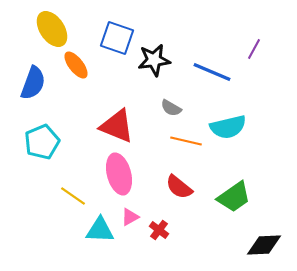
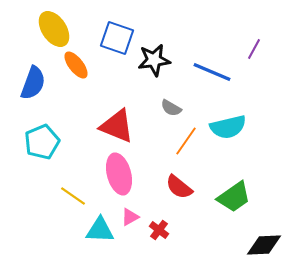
yellow ellipse: moved 2 px right
orange line: rotated 68 degrees counterclockwise
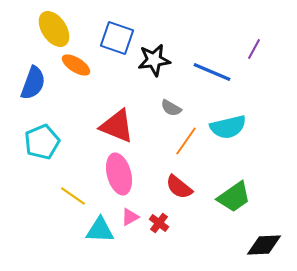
orange ellipse: rotated 20 degrees counterclockwise
red cross: moved 7 px up
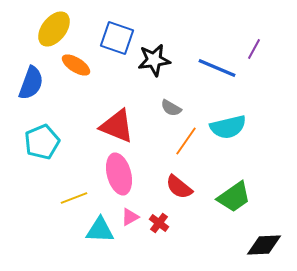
yellow ellipse: rotated 72 degrees clockwise
blue line: moved 5 px right, 4 px up
blue semicircle: moved 2 px left
yellow line: moved 1 px right, 2 px down; rotated 56 degrees counterclockwise
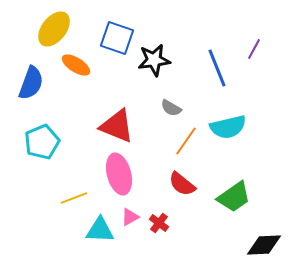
blue line: rotated 45 degrees clockwise
red semicircle: moved 3 px right, 3 px up
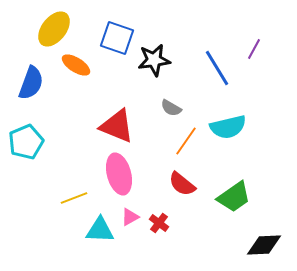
blue line: rotated 9 degrees counterclockwise
cyan pentagon: moved 16 px left
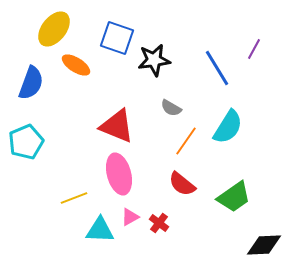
cyan semicircle: rotated 45 degrees counterclockwise
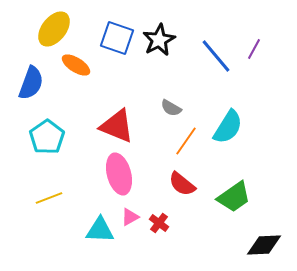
black star: moved 5 px right, 20 px up; rotated 20 degrees counterclockwise
blue line: moved 1 px left, 12 px up; rotated 9 degrees counterclockwise
cyan pentagon: moved 21 px right, 5 px up; rotated 12 degrees counterclockwise
yellow line: moved 25 px left
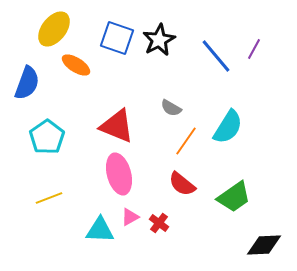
blue semicircle: moved 4 px left
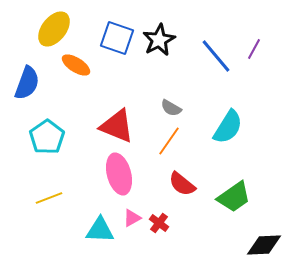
orange line: moved 17 px left
pink triangle: moved 2 px right, 1 px down
